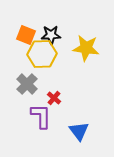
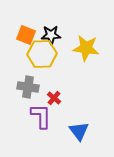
gray cross: moved 1 px right, 3 px down; rotated 35 degrees counterclockwise
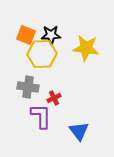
red cross: rotated 24 degrees clockwise
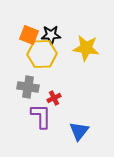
orange square: moved 3 px right
blue triangle: rotated 15 degrees clockwise
